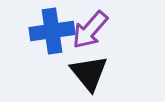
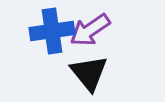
purple arrow: rotated 15 degrees clockwise
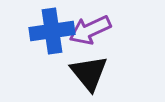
purple arrow: rotated 9 degrees clockwise
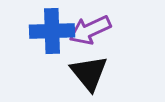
blue cross: rotated 6 degrees clockwise
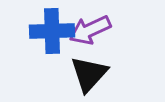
black triangle: moved 1 px down; rotated 21 degrees clockwise
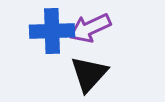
purple arrow: moved 2 px up
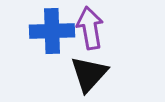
purple arrow: rotated 105 degrees clockwise
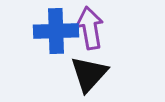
blue cross: moved 4 px right
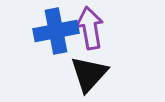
blue cross: rotated 9 degrees counterclockwise
